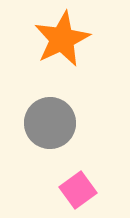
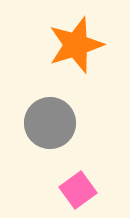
orange star: moved 14 px right, 6 px down; rotated 8 degrees clockwise
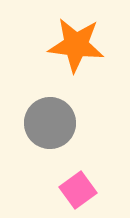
orange star: rotated 24 degrees clockwise
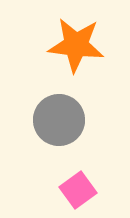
gray circle: moved 9 px right, 3 px up
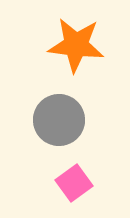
pink square: moved 4 px left, 7 px up
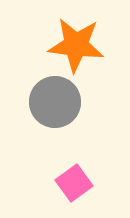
gray circle: moved 4 px left, 18 px up
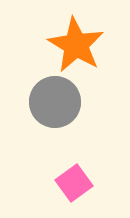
orange star: rotated 24 degrees clockwise
